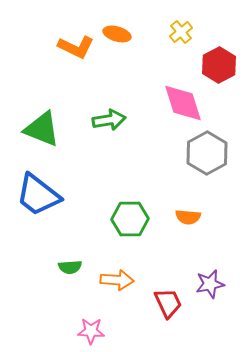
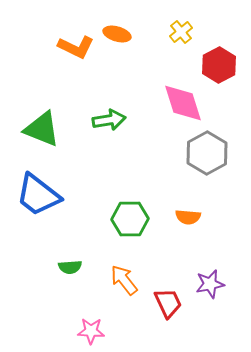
orange arrow: moved 7 px right; rotated 132 degrees counterclockwise
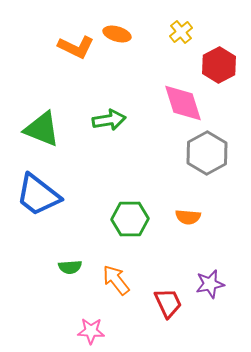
orange arrow: moved 8 px left
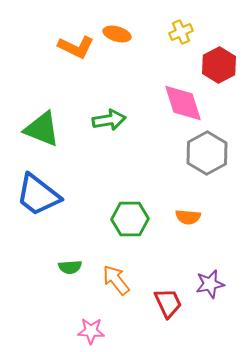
yellow cross: rotated 15 degrees clockwise
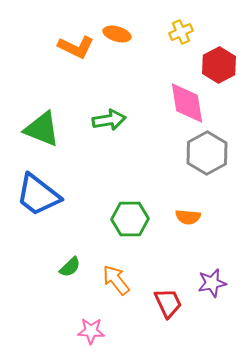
pink diamond: moved 4 px right; rotated 9 degrees clockwise
green semicircle: rotated 40 degrees counterclockwise
purple star: moved 2 px right, 1 px up
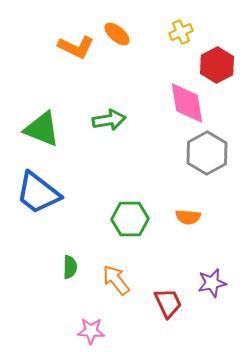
orange ellipse: rotated 24 degrees clockwise
red hexagon: moved 2 px left
blue trapezoid: moved 2 px up
green semicircle: rotated 45 degrees counterclockwise
